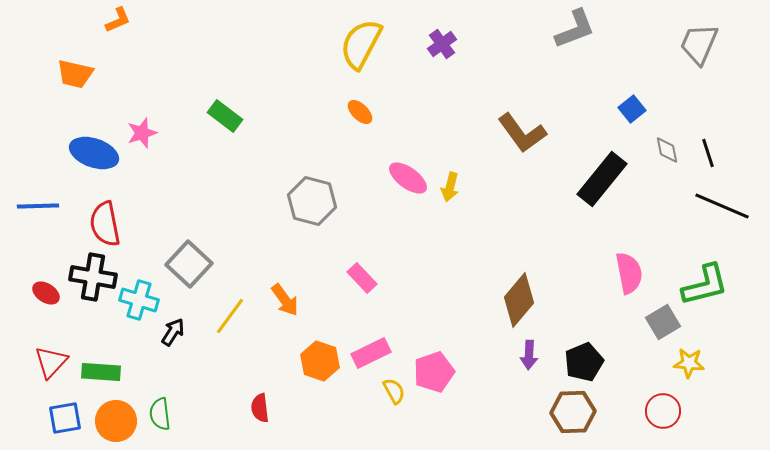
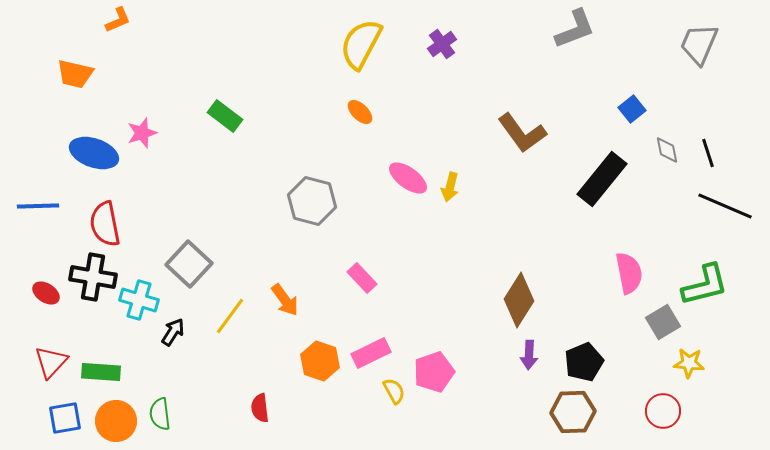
black line at (722, 206): moved 3 px right
brown diamond at (519, 300): rotated 8 degrees counterclockwise
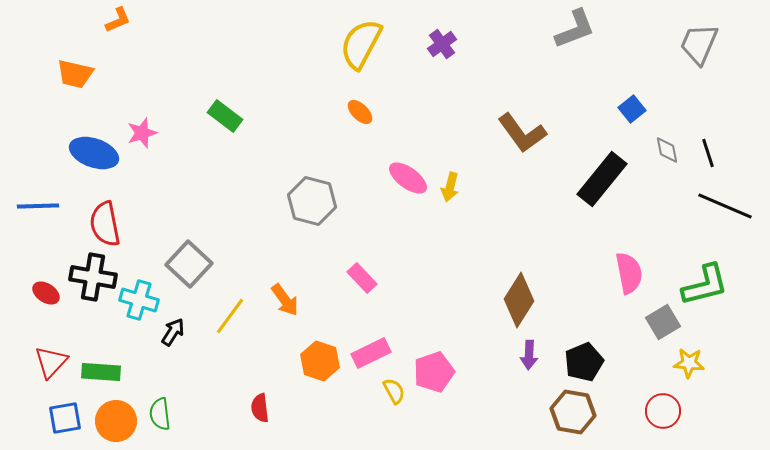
brown hexagon at (573, 412): rotated 12 degrees clockwise
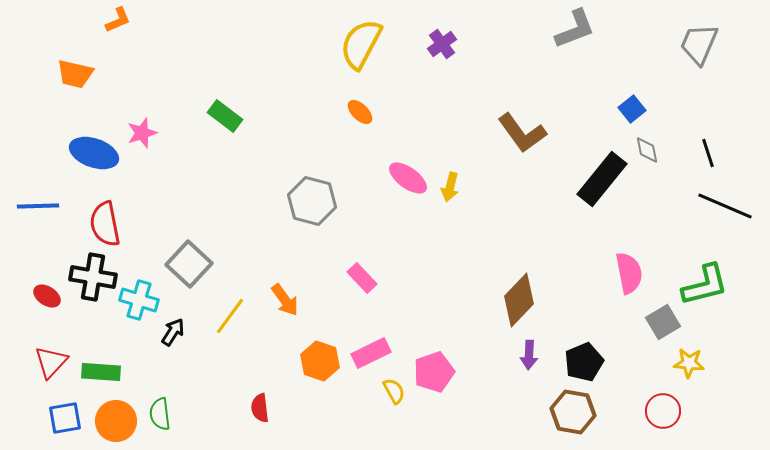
gray diamond at (667, 150): moved 20 px left
red ellipse at (46, 293): moved 1 px right, 3 px down
brown diamond at (519, 300): rotated 12 degrees clockwise
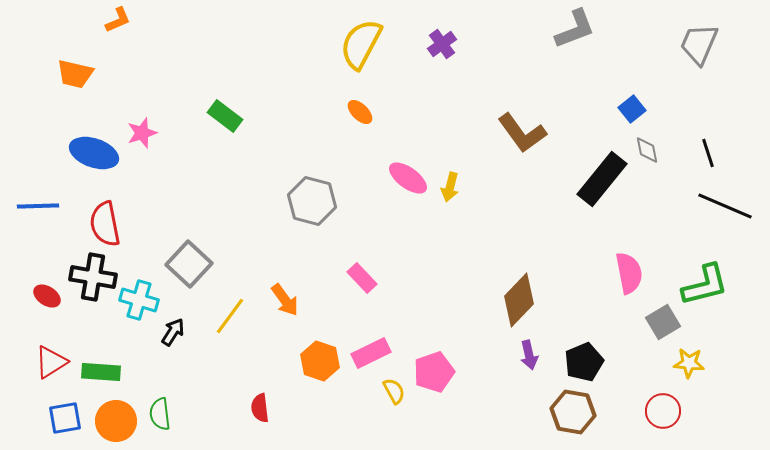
purple arrow at (529, 355): rotated 16 degrees counterclockwise
red triangle at (51, 362): rotated 15 degrees clockwise
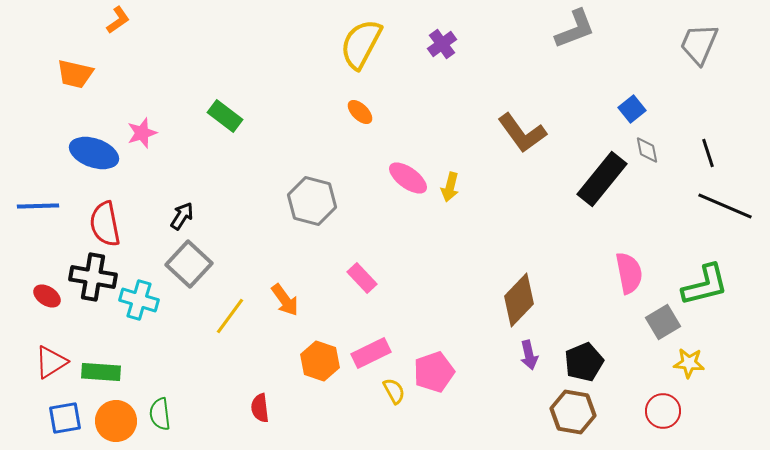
orange L-shape at (118, 20): rotated 12 degrees counterclockwise
black arrow at (173, 332): moved 9 px right, 116 px up
